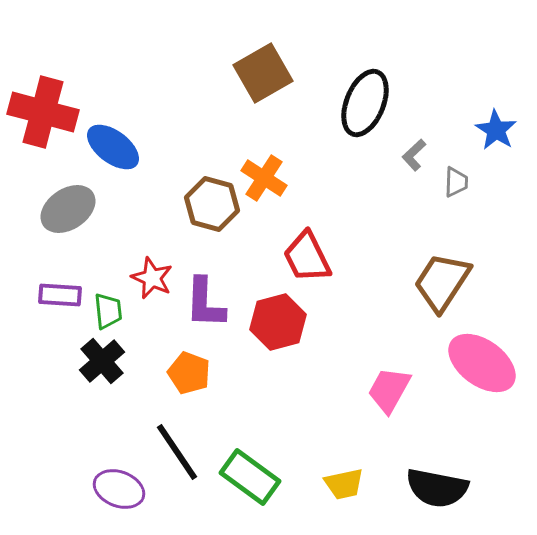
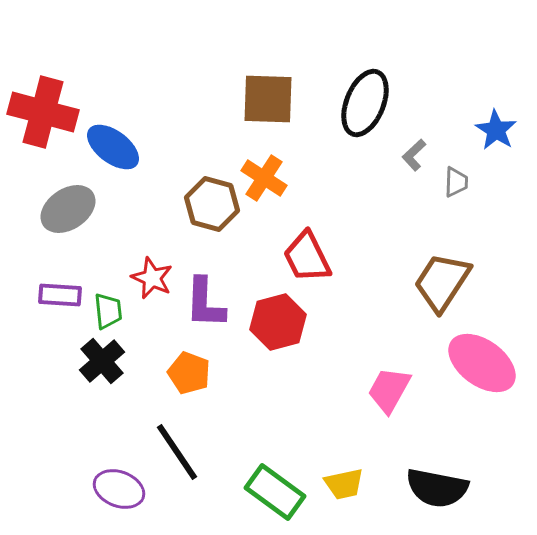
brown square: moved 5 px right, 26 px down; rotated 32 degrees clockwise
green rectangle: moved 25 px right, 15 px down
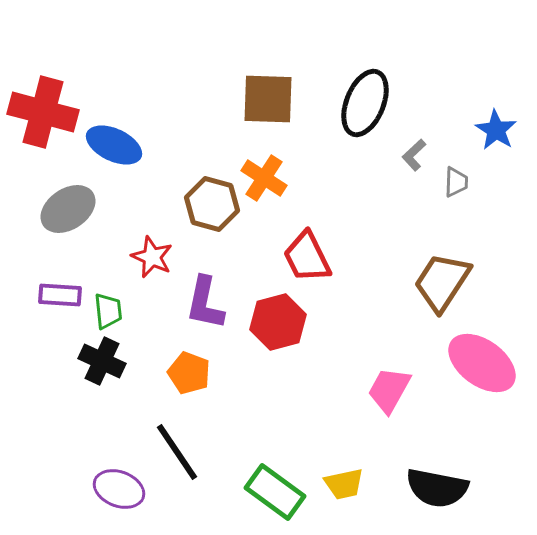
blue ellipse: moved 1 px right, 2 px up; rotated 12 degrees counterclockwise
red star: moved 21 px up
purple L-shape: rotated 10 degrees clockwise
black cross: rotated 24 degrees counterclockwise
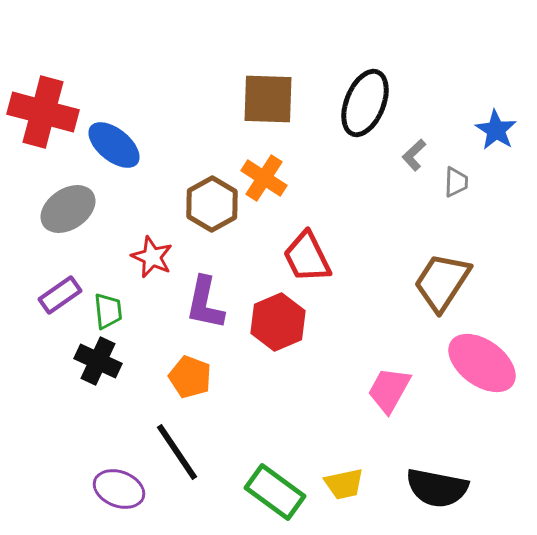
blue ellipse: rotated 14 degrees clockwise
brown hexagon: rotated 16 degrees clockwise
purple rectangle: rotated 39 degrees counterclockwise
red hexagon: rotated 8 degrees counterclockwise
black cross: moved 4 px left
orange pentagon: moved 1 px right, 4 px down
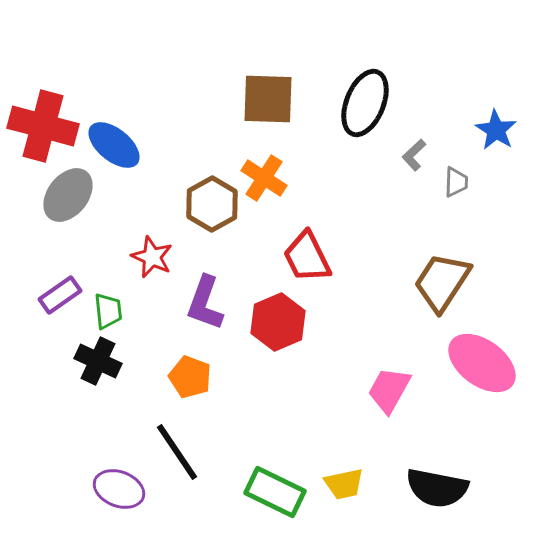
red cross: moved 14 px down
gray ellipse: moved 14 px up; rotated 18 degrees counterclockwise
purple L-shape: rotated 8 degrees clockwise
green rectangle: rotated 10 degrees counterclockwise
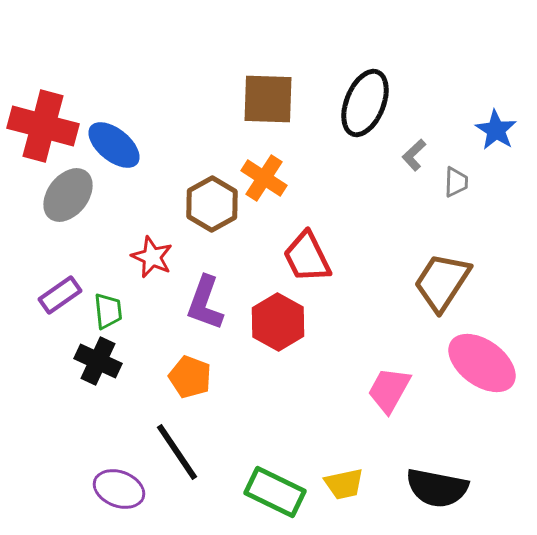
red hexagon: rotated 8 degrees counterclockwise
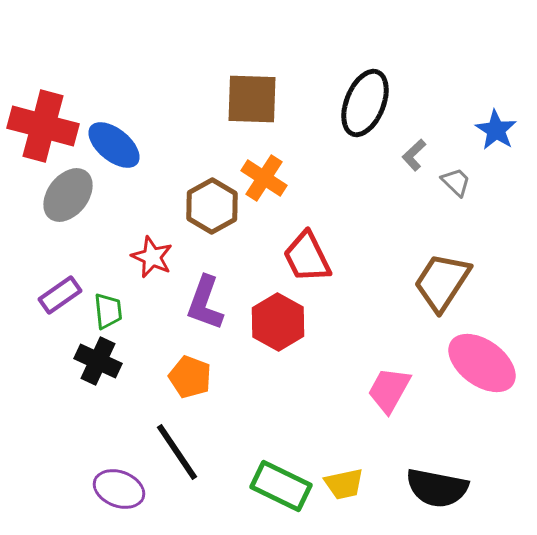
brown square: moved 16 px left
gray trapezoid: rotated 48 degrees counterclockwise
brown hexagon: moved 2 px down
green rectangle: moved 6 px right, 6 px up
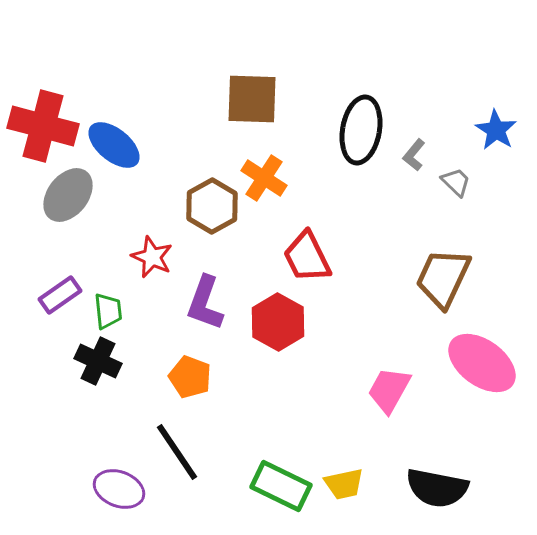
black ellipse: moved 4 px left, 27 px down; rotated 12 degrees counterclockwise
gray L-shape: rotated 8 degrees counterclockwise
brown trapezoid: moved 1 px right, 4 px up; rotated 8 degrees counterclockwise
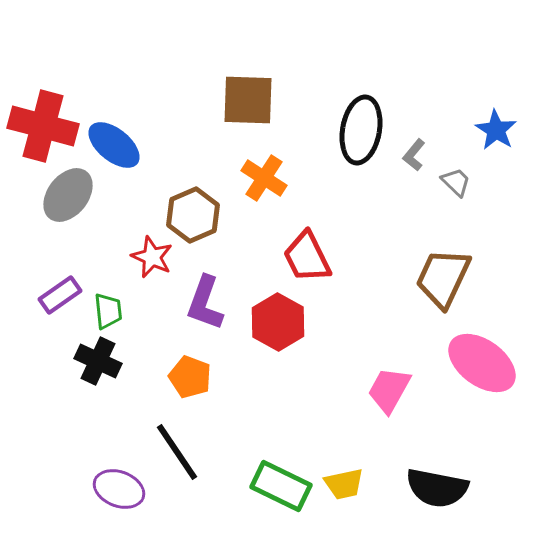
brown square: moved 4 px left, 1 px down
brown hexagon: moved 19 px left, 9 px down; rotated 6 degrees clockwise
